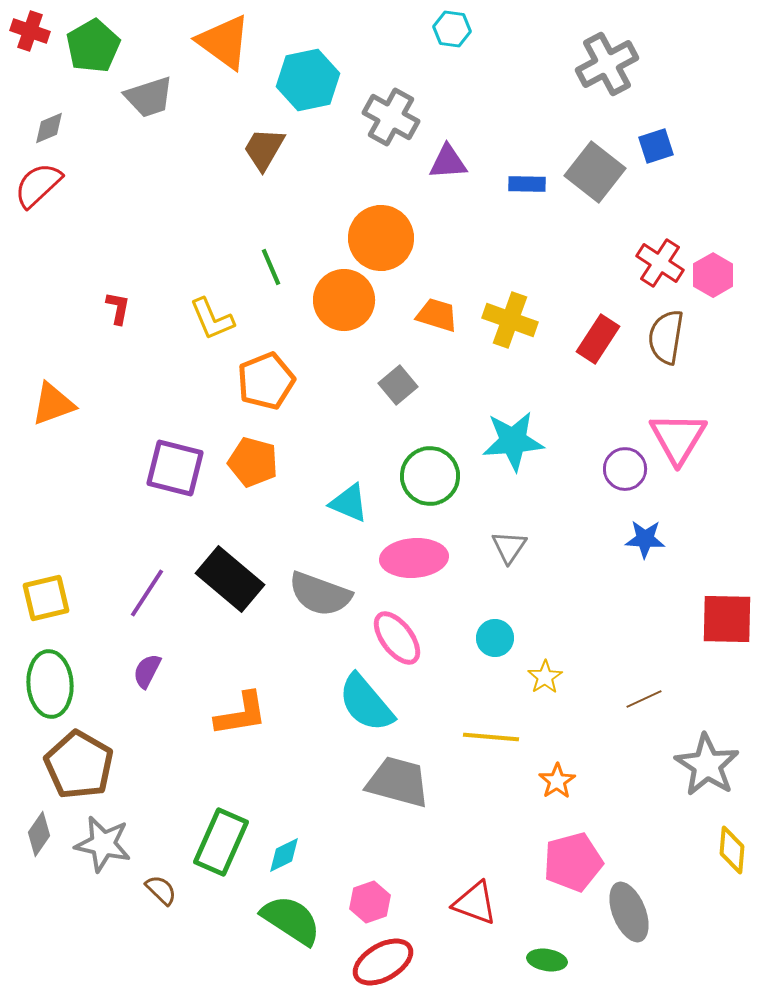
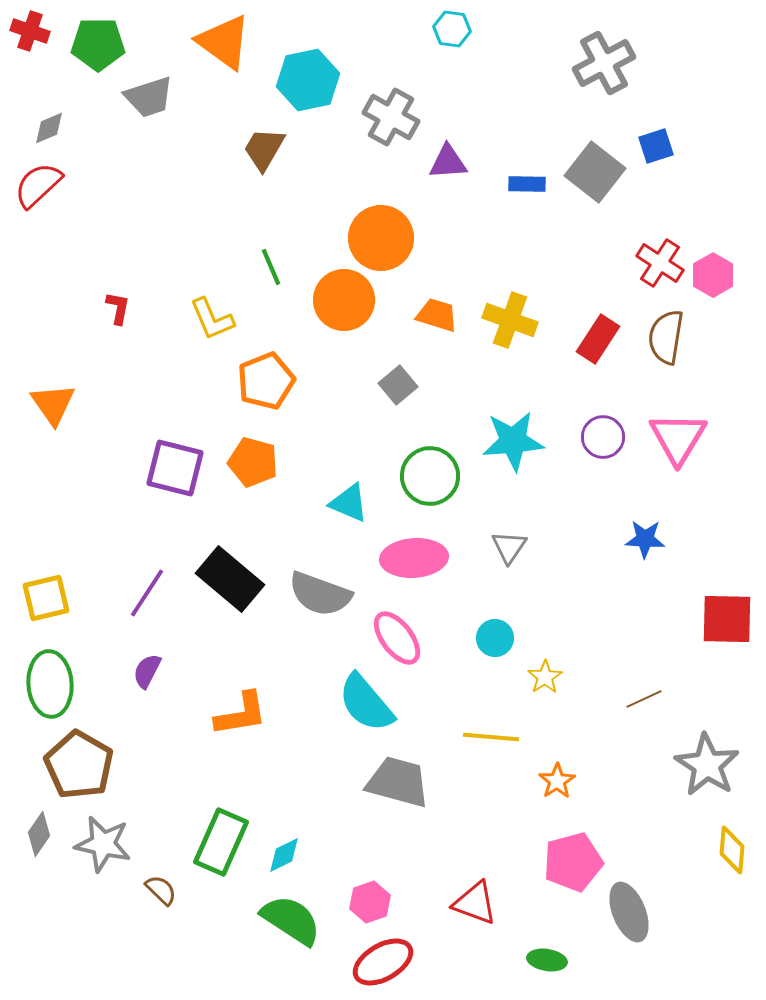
green pentagon at (93, 46): moved 5 px right, 2 px up; rotated 30 degrees clockwise
gray cross at (607, 64): moved 3 px left, 1 px up
orange triangle at (53, 404): rotated 45 degrees counterclockwise
purple circle at (625, 469): moved 22 px left, 32 px up
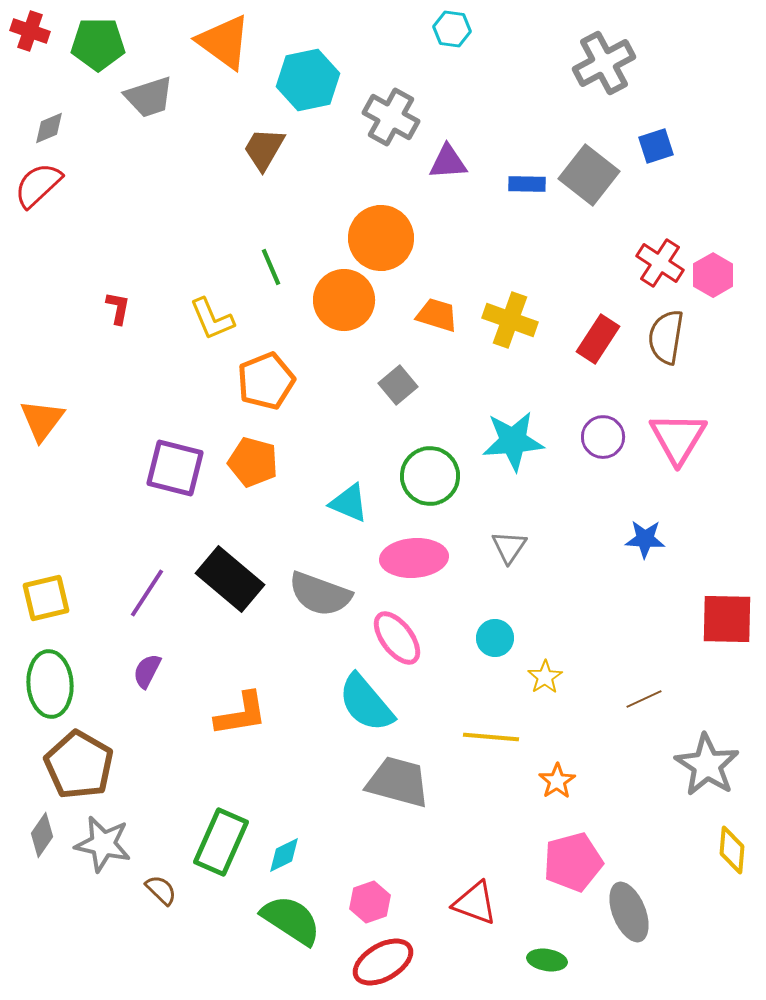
gray square at (595, 172): moved 6 px left, 3 px down
orange triangle at (53, 404): moved 11 px left, 16 px down; rotated 12 degrees clockwise
gray diamond at (39, 834): moved 3 px right, 1 px down
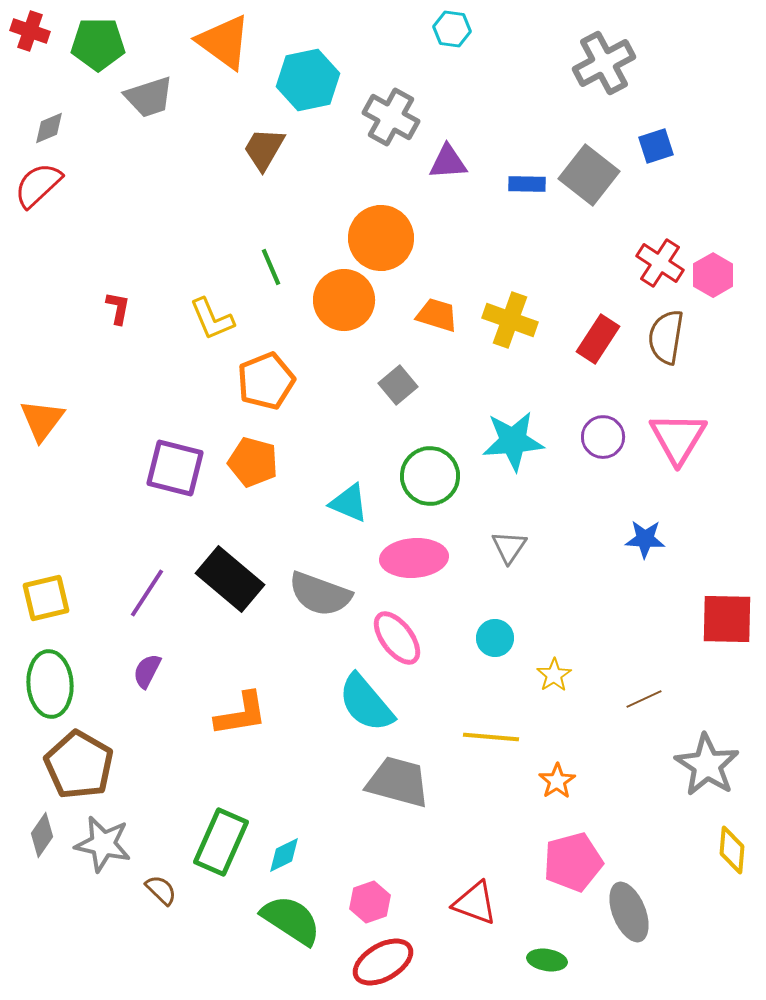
yellow star at (545, 677): moved 9 px right, 2 px up
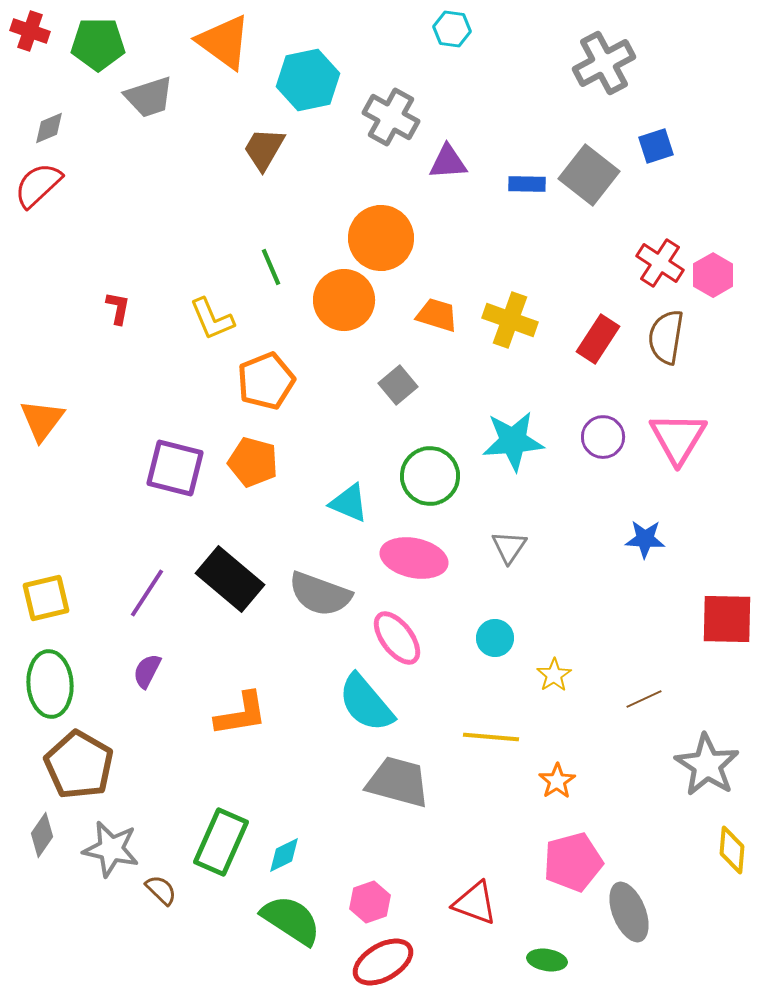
pink ellipse at (414, 558): rotated 16 degrees clockwise
gray star at (103, 844): moved 8 px right, 5 px down
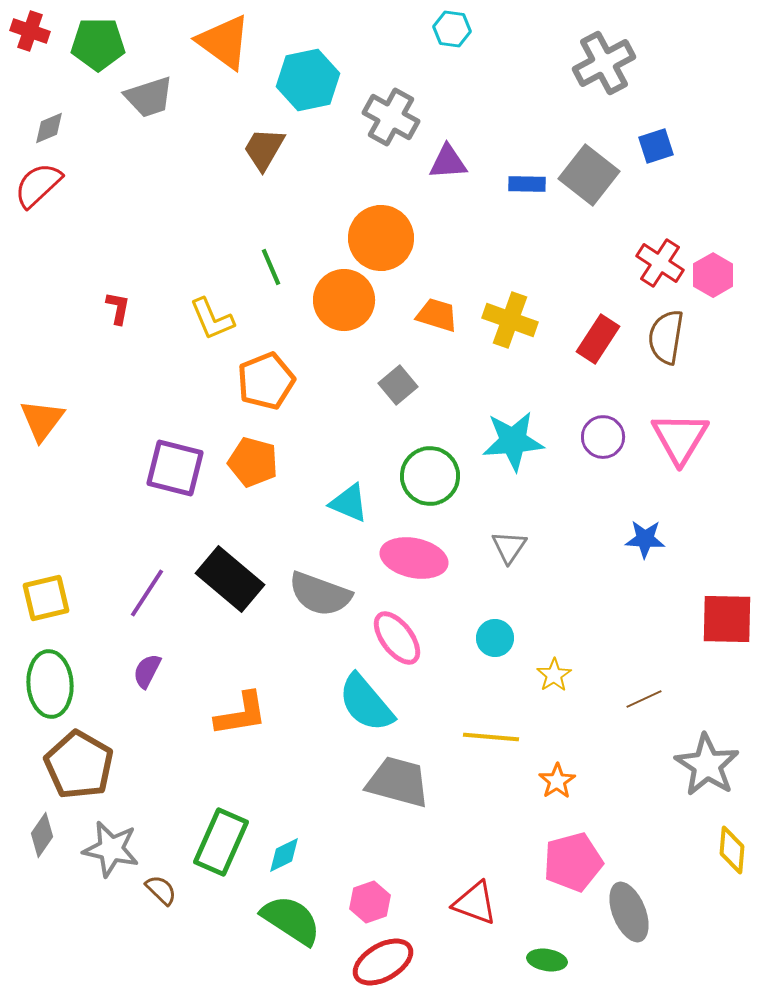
pink triangle at (678, 438): moved 2 px right
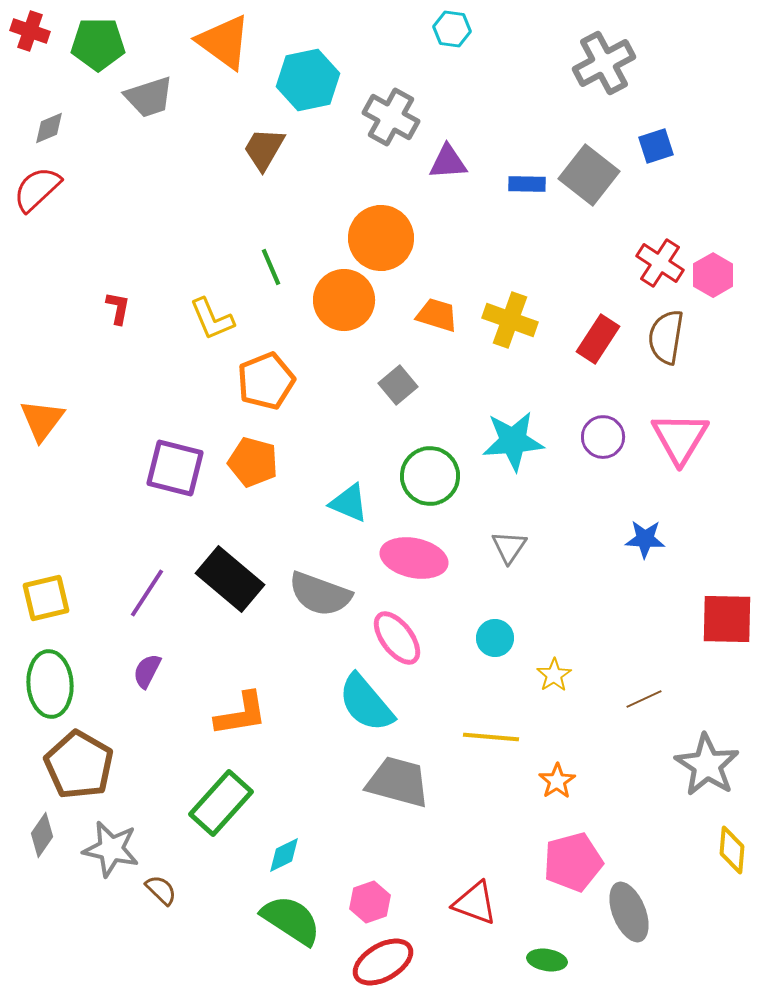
red semicircle at (38, 185): moved 1 px left, 4 px down
green rectangle at (221, 842): moved 39 px up; rotated 18 degrees clockwise
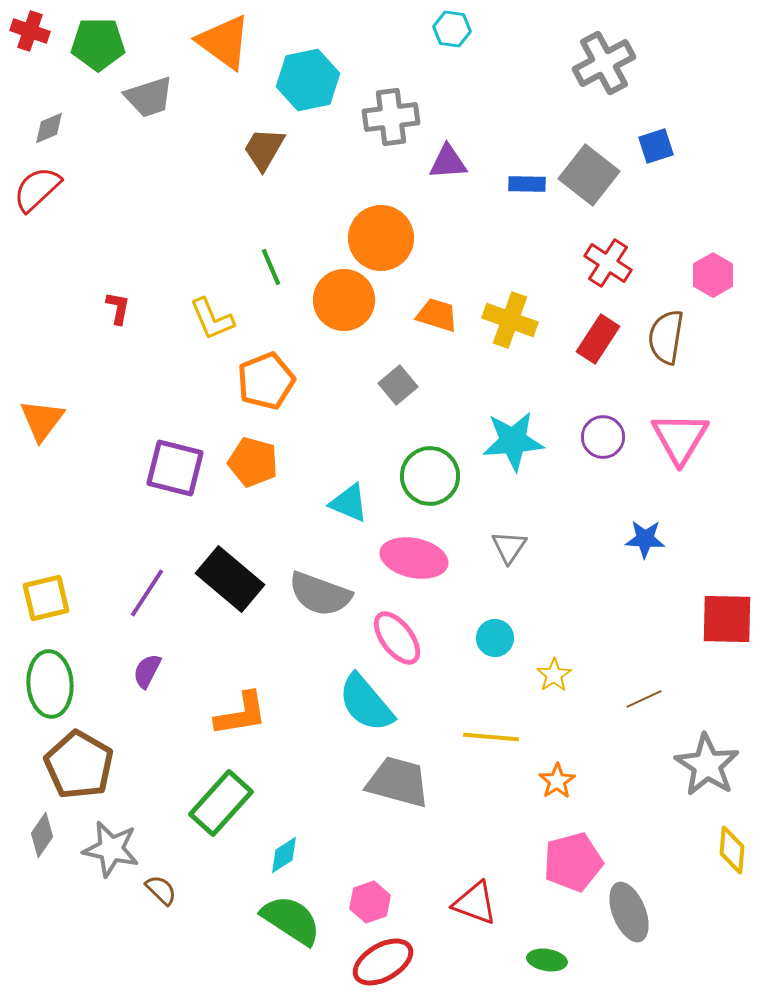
gray cross at (391, 117): rotated 36 degrees counterclockwise
red cross at (660, 263): moved 52 px left
cyan diamond at (284, 855): rotated 6 degrees counterclockwise
